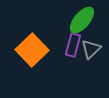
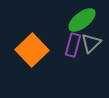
green ellipse: rotated 12 degrees clockwise
gray triangle: moved 6 px up
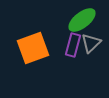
orange square: moved 1 px right, 2 px up; rotated 24 degrees clockwise
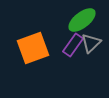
purple rectangle: rotated 20 degrees clockwise
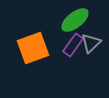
green ellipse: moved 7 px left
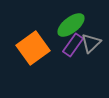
green ellipse: moved 4 px left, 5 px down
orange square: rotated 16 degrees counterclockwise
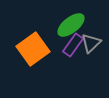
orange square: moved 1 px down
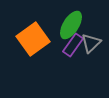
green ellipse: rotated 20 degrees counterclockwise
orange square: moved 10 px up
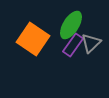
orange square: rotated 20 degrees counterclockwise
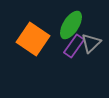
purple rectangle: moved 1 px right, 1 px down
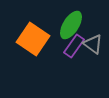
gray triangle: moved 2 px right, 1 px down; rotated 40 degrees counterclockwise
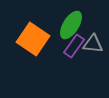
gray triangle: rotated 30 degrees counterclockwise
